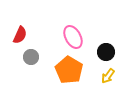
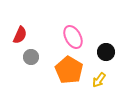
yellow arrow: moved 9 px left, 4 px down
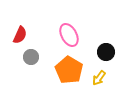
pink ellipse: moved 4 px left, 2 px up
yellow arrow: moved 2 px up
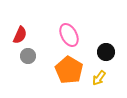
gray circle: moved 3 px left, 1 px up
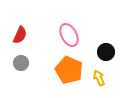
gray circle: moved 7 px left, 7 px down
orange pentagon: rotated 8 degrees counterclockwise
yellow arrow: rotated 119 degrees clockwise
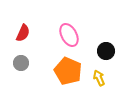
red semicircle: moved 3 px right, 2 px up
black circle: moved 1 px up
orange pentagon: moved 1 px left, 1 px down
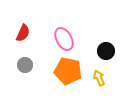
pink ellipse: moved 5 px left, 4 px down
gray circle: moved 4 px right, 2 px down
orange pentagon: rotated 12 degrees counterclockwise
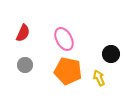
black circle: moved 5 px right, 3 px down
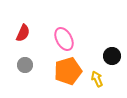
black circle: moved 1 px right, 2 px down
orange pentagon: rotated 28 degrees counterclockwise
yellow arrow: moved 2 px left, 1 px down
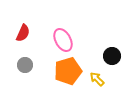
pink ellipse: moved 1 px left, 1 px down
yellow arrow: rotated 21 degrees counterclockwise
